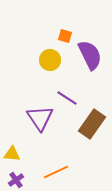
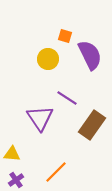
yellow circle: moved 2 px left, 1 px up
brown rectangle: moved 1 px down
orange line: rotated 20 degrees counterclockwise
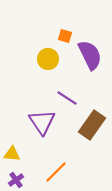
purple triangle: moved 2 px right, 4 px down
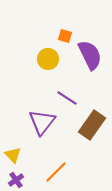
purple triangle: rotated 12 degrees clockwise
yellow triangle: moved 1 px right, 1 px down; rotated 42 degrees clockwise
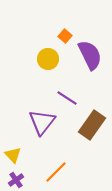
orange square: rotated 24 degrees clockwise
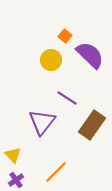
purple semicircle: rotated 20 degrees counterclockwise
yellow circle: moved 3 px right, 1 px down
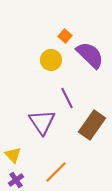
purple line: rotated 30 degrees clockwise
purple triangle: rotated 12 degrees counterclockwise
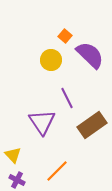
brown rectangle: rotated 20 degrees clockwise
orange line: moved 1 px right, 1 px up
purple cross: moved 1 px right; rotated 28 degrees counterclockwise
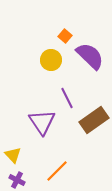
purple semicircle: moved 1 px down
brown rectangle: moved 2 px right, 5 px up
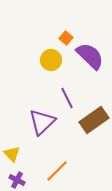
orange square: moved 1 px right, 2 px down
purple triangle: rotated 20 degrees clockwise
yellow triangle: moved 1 px left, 1 px up
